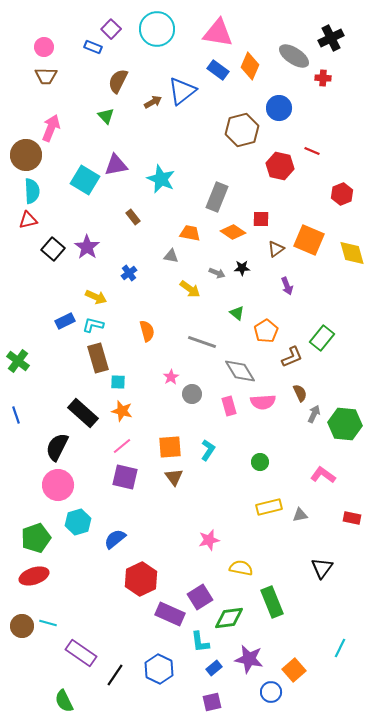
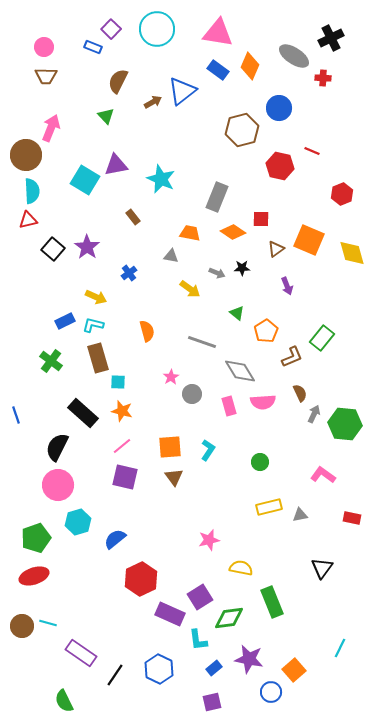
green cross at (18, 361): moved 33 px right
cyan L-shape at (200, 642): moved 2 px left, 2 px up
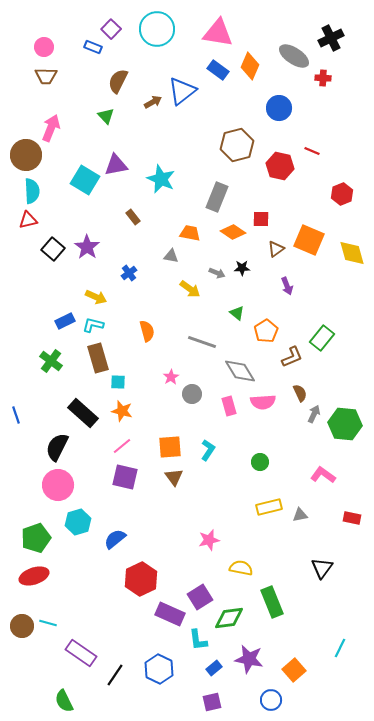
brown hexagon at (242, 130): moved 5 px left, 15 px down
blue circle at (271, 692): moved 8 px down
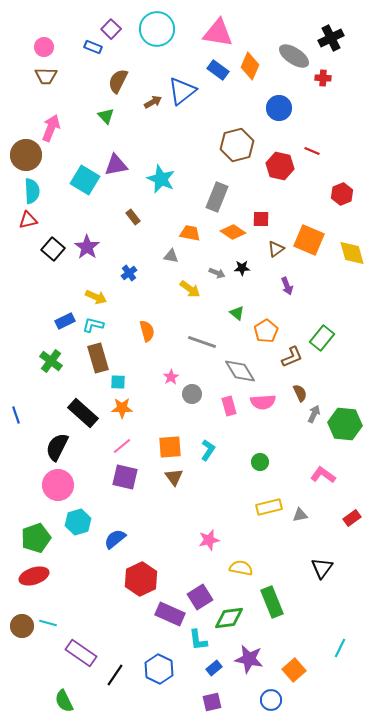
orange star at (122, 411): moved 3 px up; rotated 15 degrees counterclockwise
red rectangle at (352, 518): rotated 48 degrees counterclockwise
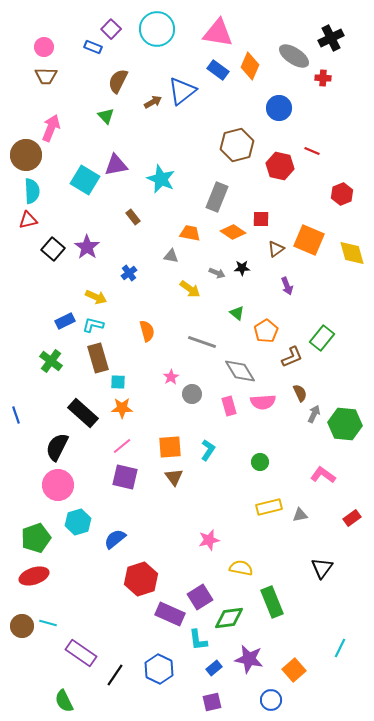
red hexagon at (141, 579): rotated 8 degrees clockwise
